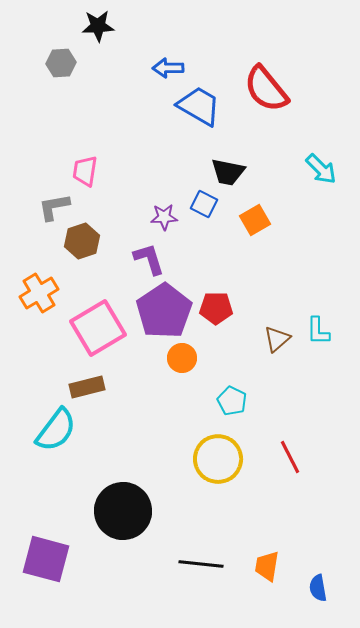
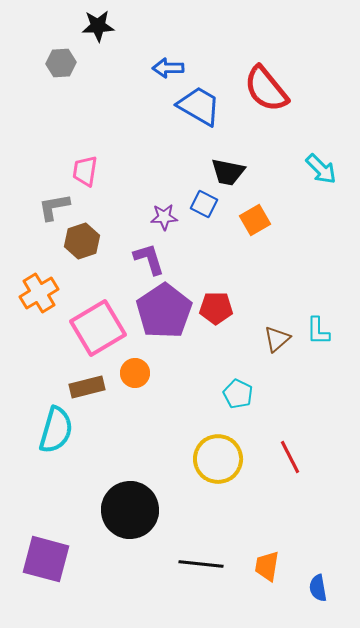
orange circle: moved 47 px left, 15 px down
cyan pentagon: moved 6 px right, 7 px up
cyan semicircle: rotated 21 degrees counterclockwise
black circle: moved 7 px right, 1 px up
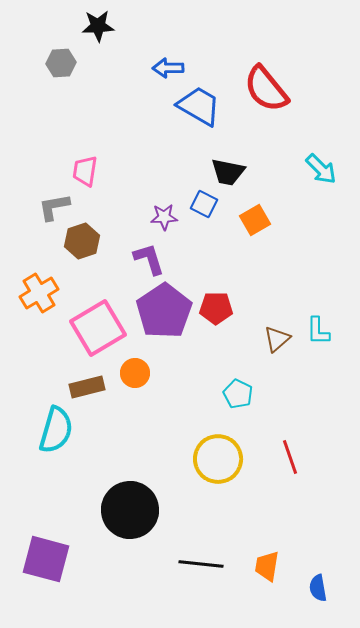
red line: rotated 8 degrees clockwise
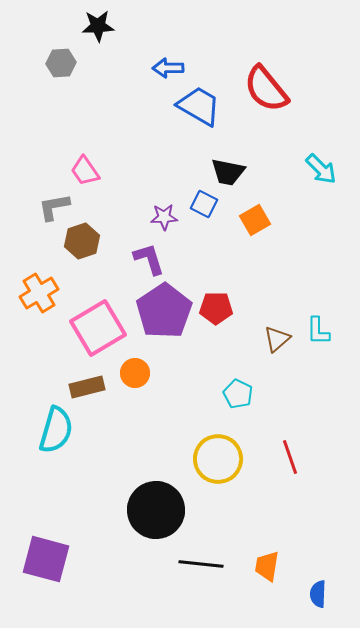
pink trapezoid: rotated 44 degrees counterclockwise
black circle: moved 26 px right
blue semicircle: moved 6 px down; rotated 12 degrees clockwise
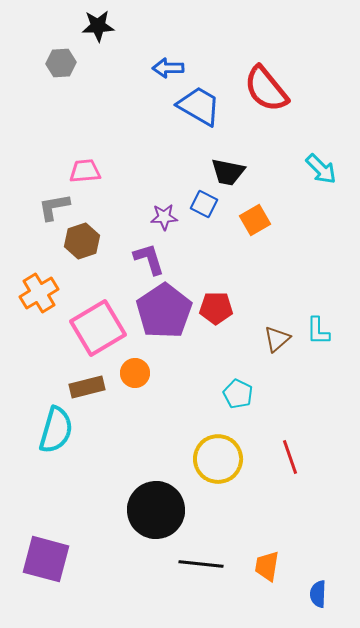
pink trapezoid: rotated 120 degrees clockwise
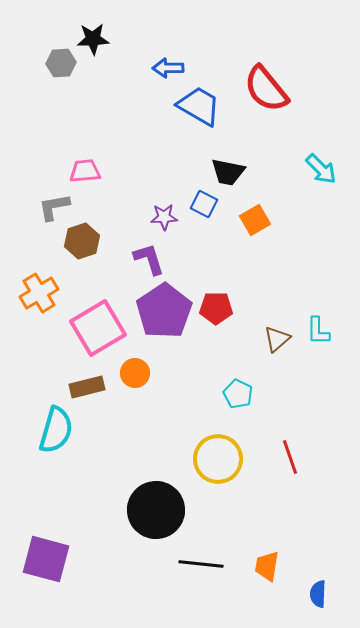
black star: moved 5 px left, 13 px down
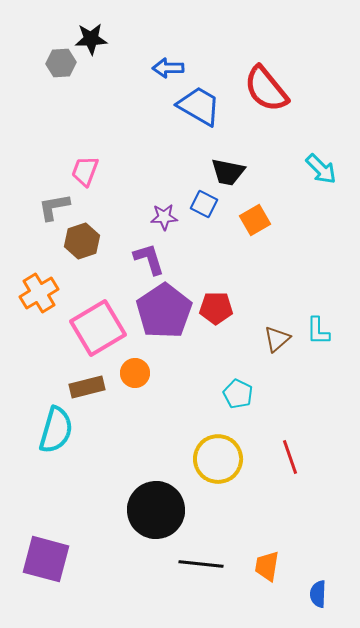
black star: moved 2 px left
pink trapezoid: rotated 64 degrees counterclockwise
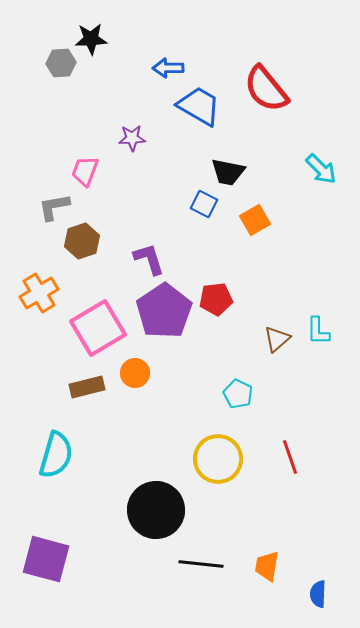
purple star: moved 32 px left, 79 px up
red pentagon: moved 9 px up; rotated 8 degrees counterclockwise
cyan semicircle: moved 25 px down
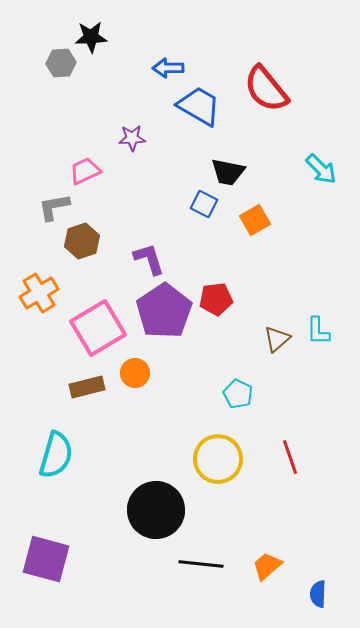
black star: moved 2 px up
pink trapezoid: rotated 44 degrees clockwise
orange trapezoid: rotated 40 degrees clockwise
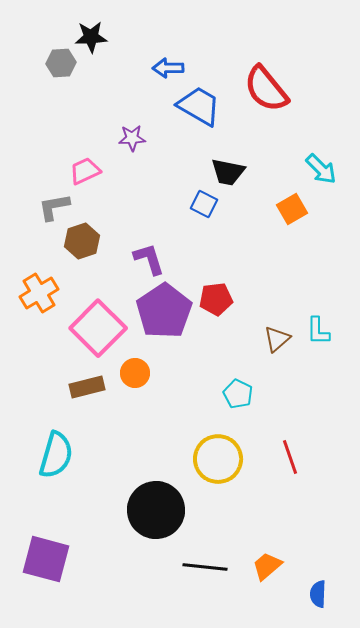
orange square: moved 37 px right, 11 px up
pink square: rotated 14 degrees counterclockwise
black line: moved 4 px right, 3 px down
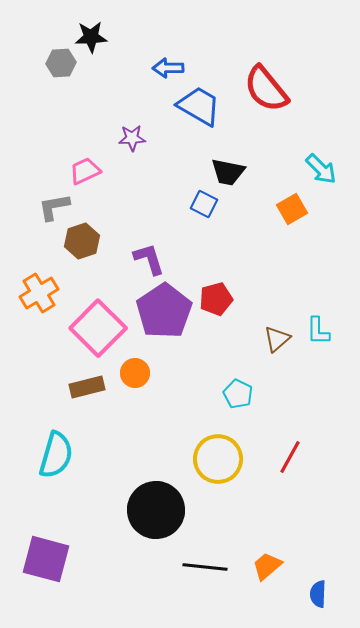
red pentagon: rotated 8 degrees counterclockwise
red line: rotated 48 degrees clockwise
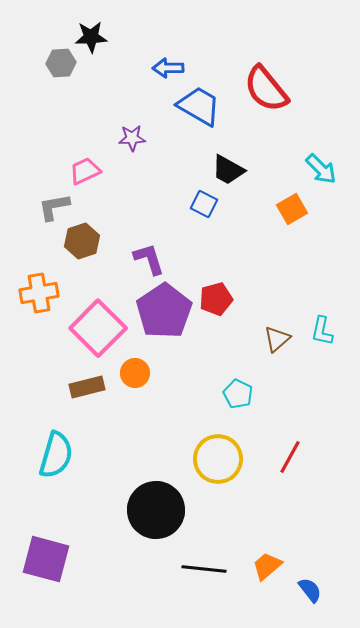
black trapezoid: moved 2 px up; rotated 18 degrees clockwise
orange cross: rotated 21 degrees clockwise
cyan L-shape: moved 4 px right; rotated 12 degrees clockwise
black line: moved 1 px left, 2 px down
blue semicircle: moved 8 px left, 4 px up; rotated 140 degrees clockwise
